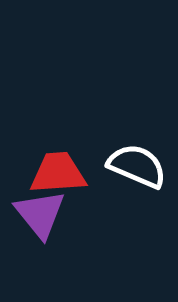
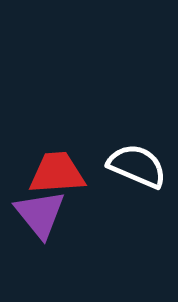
red trapezoid: moved 1 px left
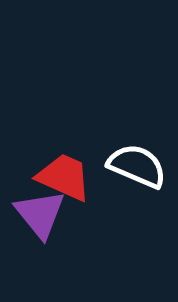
red trapezoid: moved 7 px right, 4 px down; rotated 28 degrees clockwise
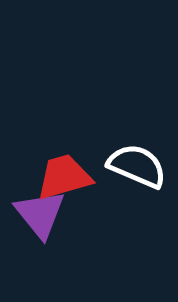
red trapezoid: rotated 40 degrees counterclockwise
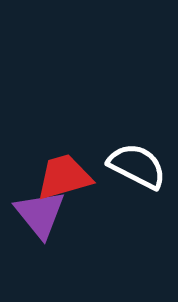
white semicircle: rotated 4 degrees clockwise
